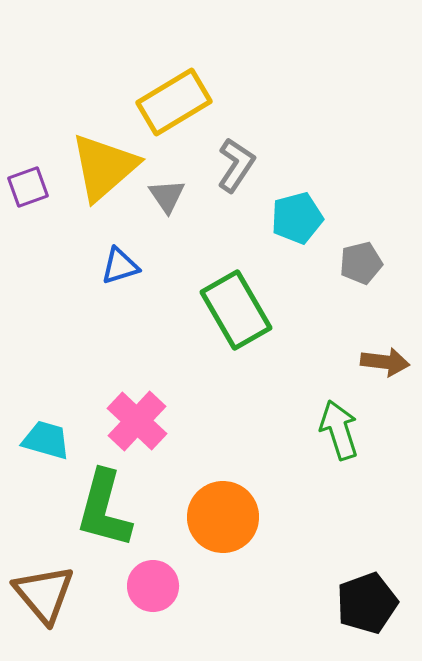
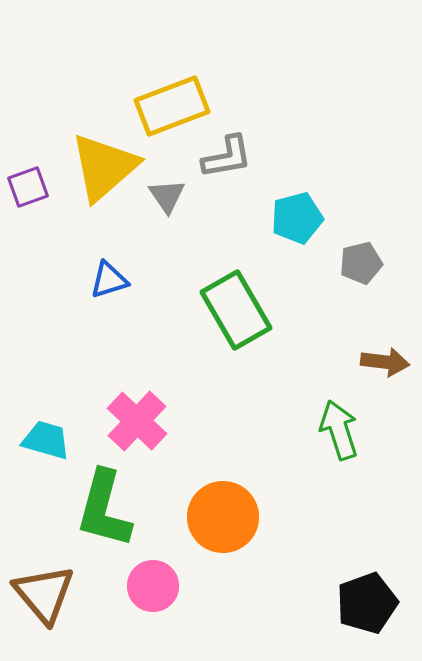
yellow rectangle: moved 2 px left, 4 px down; rotated 10 degrees clockwise
gray L-shape: moved 9 px left, 8 px up; rotated 46 degrees clockwise
blue triangle: moved 11 px left, 14 px down
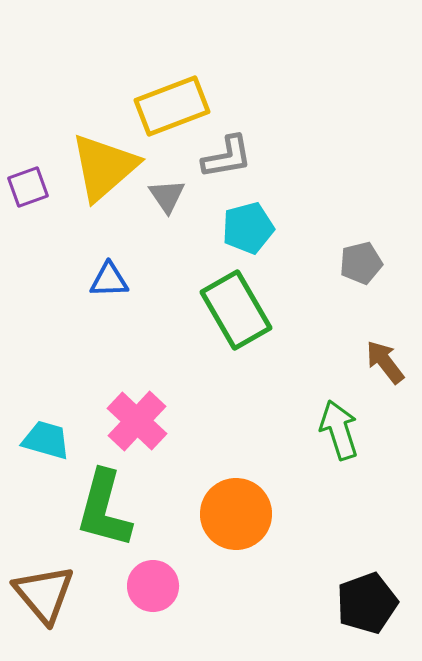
cyan pentagon: moved 49 px left, 10 px down
blue triangle: rotated 15 degrees clockwise
brown arrow: rotated 135 degrees counterclockwise
orange circle: moved 13 px right, 3 px up
